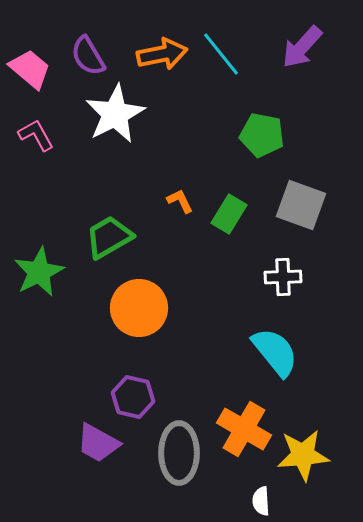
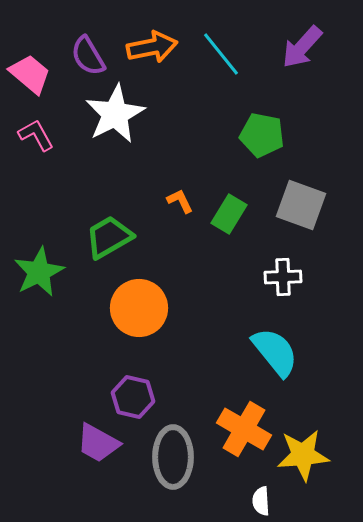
orange arrow: moved 10 px left, 7 px up
pink trapezoid: moved 5 px down
gray ellipse: moved 6 px left, 4 px down
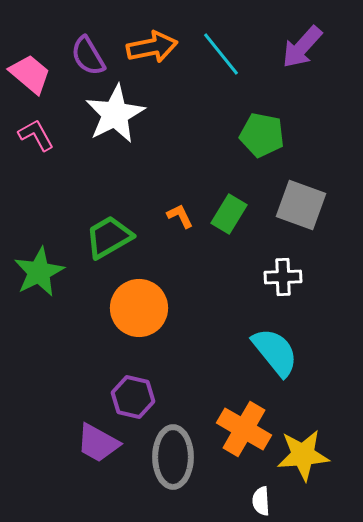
orange L-shape: moved 15 px down
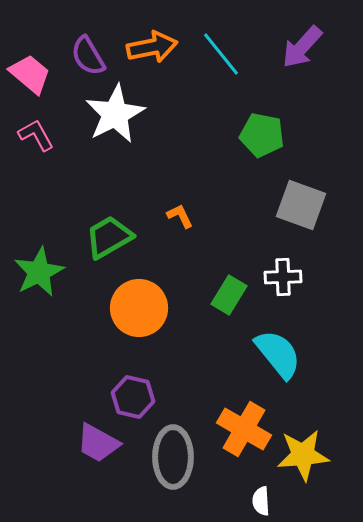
green rectangle: moved 81 px down
cyan semicircle: moved 3 px right, 2 px down
